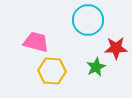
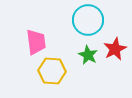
pink trapezoid: rotated 68 degrees clockwise
red star: moved 1 px left, 1 px down; rotated 25 degrees counterclockwise
green star: moved 8 px left, 12 px up; rotated 18 degrees counterclockwise
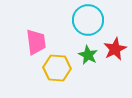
yellow hexagon: moved 5 px right, 3 px up
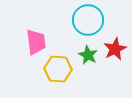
yellow hexagon: moved 1 px right, 1 px down
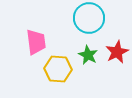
cyan circle: moved 1 px right, 2 px up
red star: moved 2 px right, 3 px down
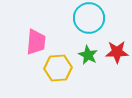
pink trapezoid: rotated 12 degrees clockwise
red star: rotated 25 degrees clockwise
yellow hexagon: moved 1 px up; rotated 8 degrees counterclockwise
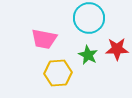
pink trapezoid: moved 8 px right, 3 px up; rotated 96 degrees clockwise
red star: moved 3 px up
yellow hexagon: moved 5 px down
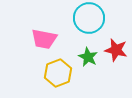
red star: moved 1 px left, 1 px down; rotated 15 degrees clockwise
green star: moved 2 px down
yellow hexagon: rotated 16 degrees counterclockwise
